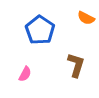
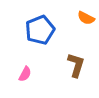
blue pentagon: rotated 16 degrees clockwise
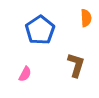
orange semicircle: rotated 120 degrees counterclockwise
blue pentagon: rotated 12 degrees counterclockwise
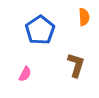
orange semicircle: moved 2 px left, 1 px up
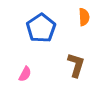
blue pentagon: moved 1 px right, 2 px up
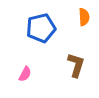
blue pentagon: rotated 20 degrees clockwise
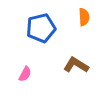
brown L-shape: rotated 75 degrees counterclockwise
